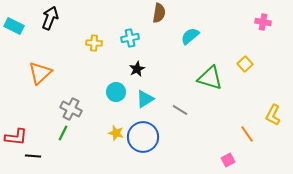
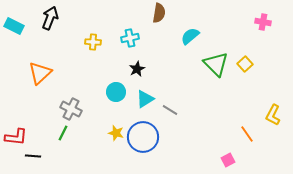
yellow cross: moved 1 px left, 1 px up
green triangle: moved 6 px right, 14 px up; rotated 28 degrees clockwise
gray line: moved 10 px left
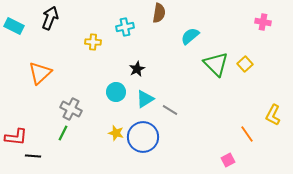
cyan cross: moved 5 px left, 11 px up
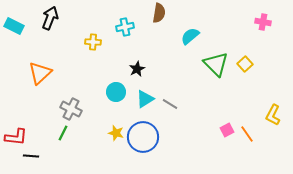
gray line: moved 6 px up
black line: moved 2 px left
pink square: moved 1 px left, 30 px up
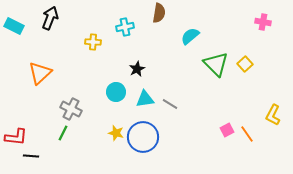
cyan triangle: rotated 24 degrees clockwise
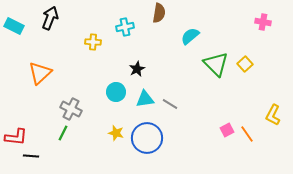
blue circle: moved 4 px right, 1 px down
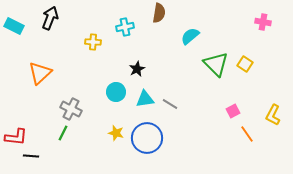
yellow square: rotated 14 degrees counterclockwise
pink square: moved 6 px right, 19 px up
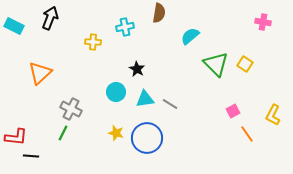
black star: rotated 14 degrees counterclockwise
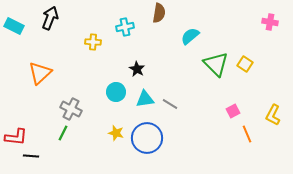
pink cross: moved 7 px right
orange line: rotated 12 degrees clockwise
